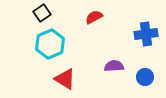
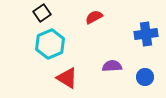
purple semicircle: moved 2 px left
red triangle: moved 2 px right, 1 px up
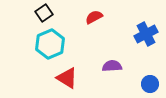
black square: moved 2 px right
blue cross: rotated 20 degrees counterclockwise
blue circle: moved 5 px right, 7 px down
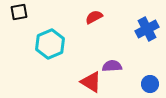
black square: moved 25 px left, 1 px up; rotated 24 degrees clockwise
blue cross: moved 1 px right, 5 px up
red triangle: moved 24 px right, 4 px down
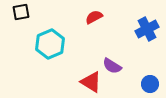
black square: moved 2 px right
purple semicircle: rotated 144 degrees counterclockwise
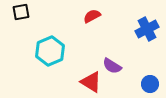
red semicircle: moved 2 px left, 1 px up
cyan hexagon: moved 7 px down
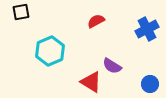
red semicircle: moved 4 px right, 5 px down
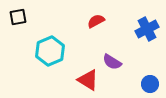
black square: moved 3 px left, 5 px down
purple semicircle: moved 4 px up
red triangle: moved 3 px left, 2 px up
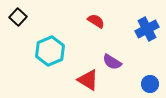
black square: rotated 36 degrees counterclockwise
red semicircle: rotated 60 degrees clockwise
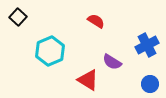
blue cross: moved 16 px down
